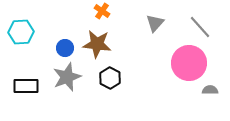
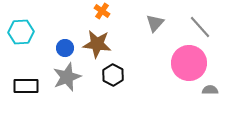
black hexagon: moved 3 px right, 3 px up
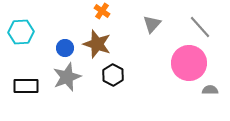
gray triangle: moved 3 px left, 1 px down
brown star: rotated 12 degrees clockwise
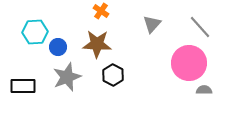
orange cross: moved 1 px left
cyan hexagon: moved 14 px right
brown star: rotated 16 degrees counterclockwise
blue circle: moved 7 px left, 1 px up
black rectangle: moved 3 px left
gray semicircle: moved 6 px left
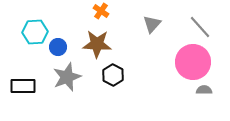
pink circle: moved 4 px right, 1 px up
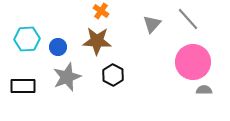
gray line: moved 12 px left, 8 px up
cyan hexagon: moved 8 px left, 7 px down
brown star: moved 3 px up
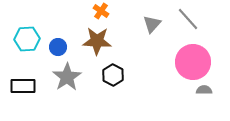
gray star: rotated 12 degrees counterclockwise
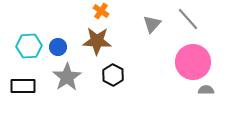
cyan hexagon: moved 2 px right, 7 px down
gray semicircle: moved 2 px right
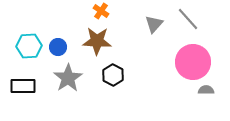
gray triangle: moved 2 px right
gray star: moved 1 px right, 1 px down
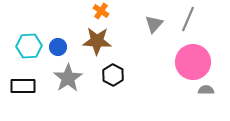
gray line: rotated 65 degrees clockwise
